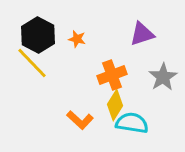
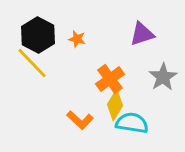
orange cross: moved 2 px left, 4 px down; rotated 16 degrees counterclockwise
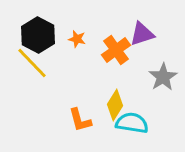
orange cross: moved 6 px right, 29 px up
orange L-shape: rotated 32 degrees clockwise
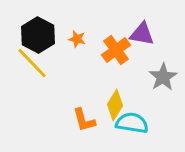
purple triangle: rotated 28 degrees clockwise
orange L-shape: moved 4 px right
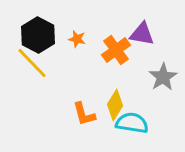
orange L-shape: moved 6 px up
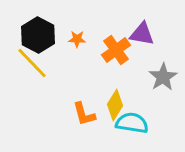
orange star: rotated 12 degrees counterclockwise
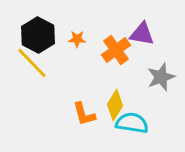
gray star: moved 2 px left; rotated 12 degrees clockwise
